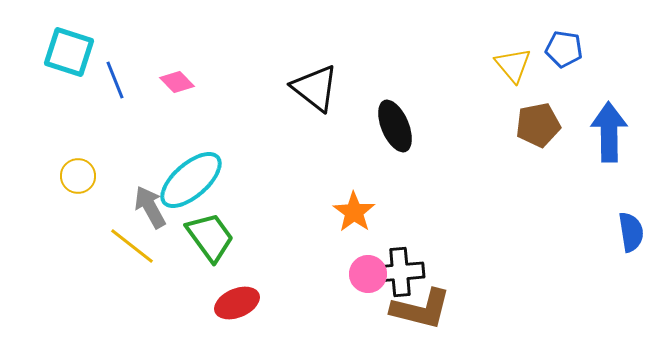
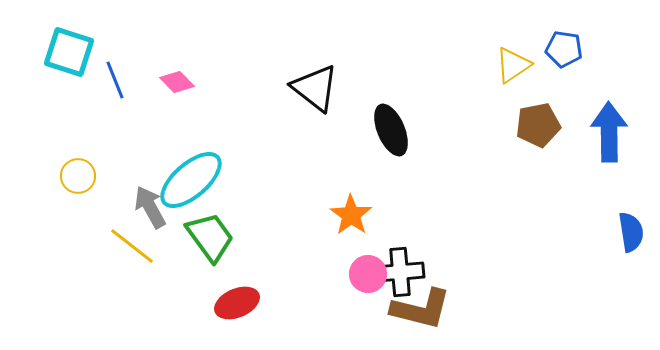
yellow triangle: rotated 36 degrees clockwise
black ellipse: moved 4 px left, 4 px down
orange star: moved 3 px left, 3 px down
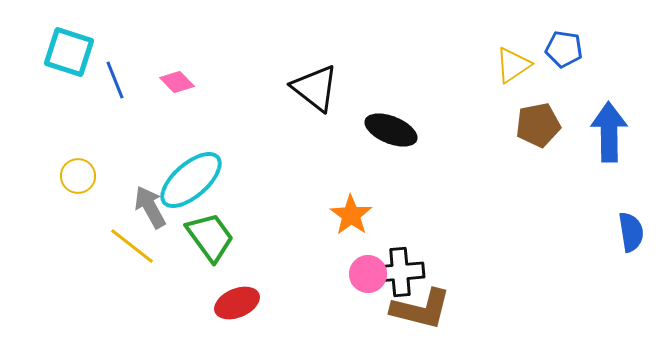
black ellipse: rotated 45 degrees counterclockwise
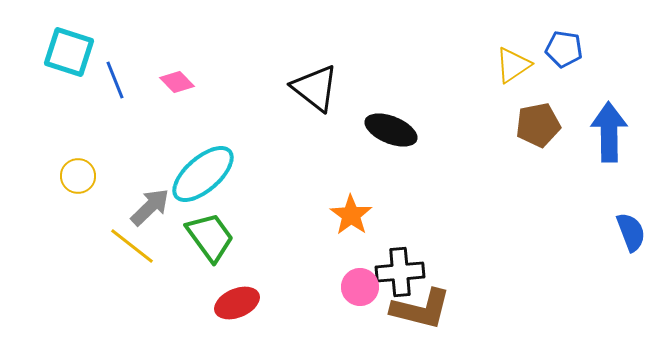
cyan ellipse: moved 12 px right, 6 px up
gray arrow: rotated 75 degrees clockwise
blue semicircle: rotated 12 degrees counterclockwise
pink circle: moved 8 px left, 13 px down
